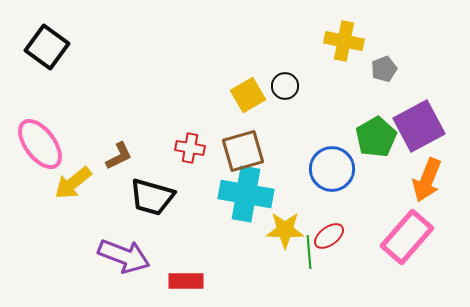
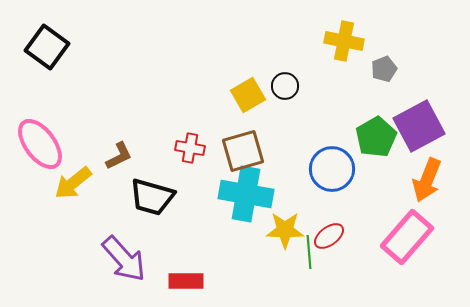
purple arrow: moved 3 px down; rotated 27 degrees clockwise
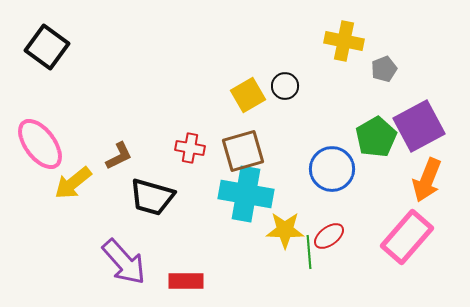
purple arrow: moved 3 px down
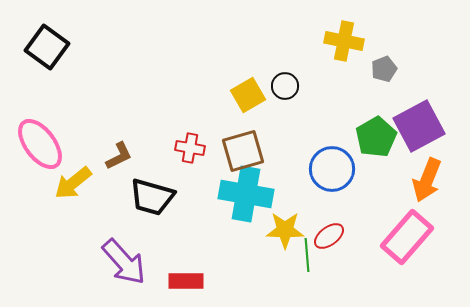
green line: moved 2 px left, 3 px down
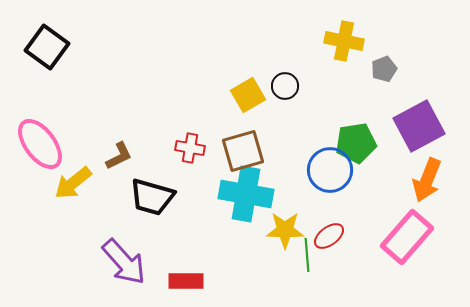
green pentagon: moved 20 px left, 6 px down; rotated 21 degrees clockwise
blue circle: moved 2 px left, 1 px down
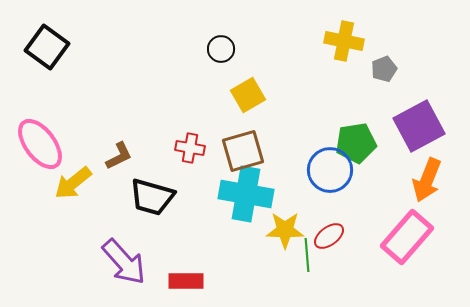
black circle: moved 64 px left, 37 px up
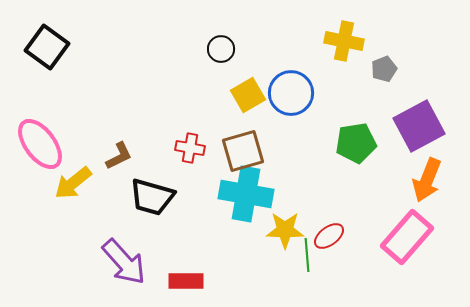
blue circle: moved 39 px left, 77 px up
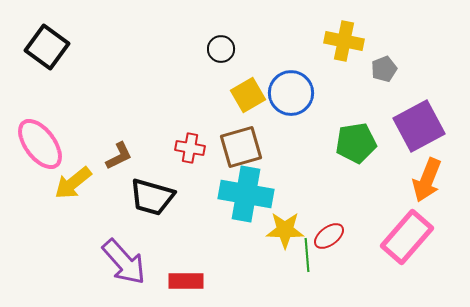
brown square: moved 2 px left, 4 px up
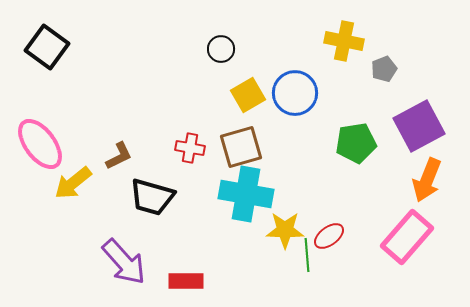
blue circle: moved 4 px right
